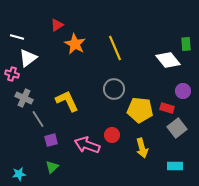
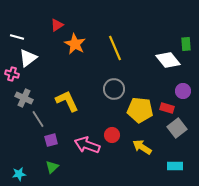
yellow arrow: moved 1 px up; rotated 138 degrees clockwise
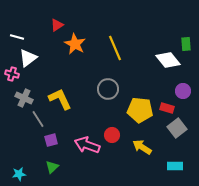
gray circle: moved 6 px left
yellow L-shape: moved 7 px left, 2 px up
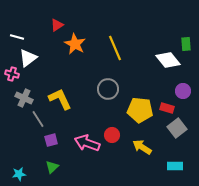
pink arrow: moved 2 px up
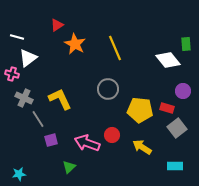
green triangle: moved 17 px right
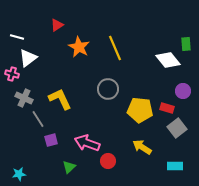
orange star: moved 4 px right, 3 px down
red circle: moved 4 px left, 26 px down
